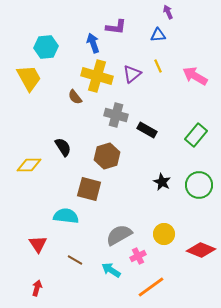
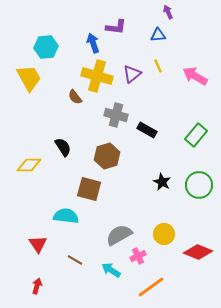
red diamond: moved 3 px left, 2 px down
red arrow: moved 2 px up
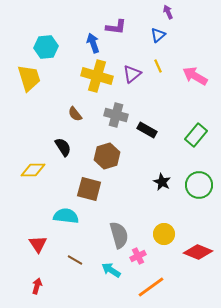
blue triangle: rotated 35 degrees counterclockwise
yellow trapezoid: rotated 12 degrees clockwise
brown semicircle: moved 17 px down
yellow diamond: moved 4 px right, 5 px down
gray semicircle: rotated 104 degrees clockwise
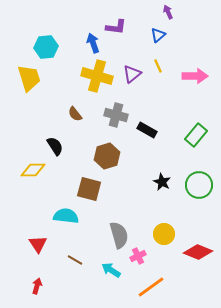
pink arrow: rotated 150 degrees clockwise
black semicircle: moved 8 px left, 1 px up
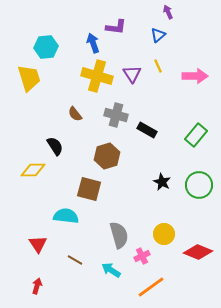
purple triangle: rotated 24 degrees counterclockwise
pink cross: moved 4 px right
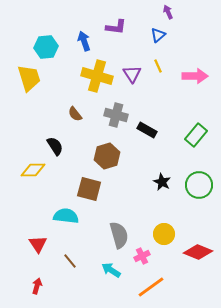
blue arrow: moved 9 px left, 2 px up
brown line: moved 5 px left, 1 px down; rotated 21 degrees clockwise
